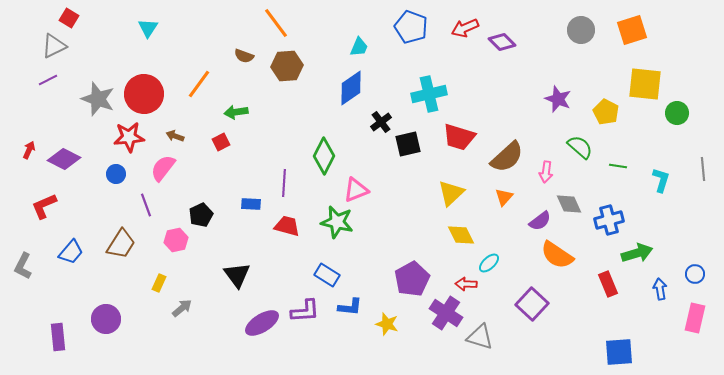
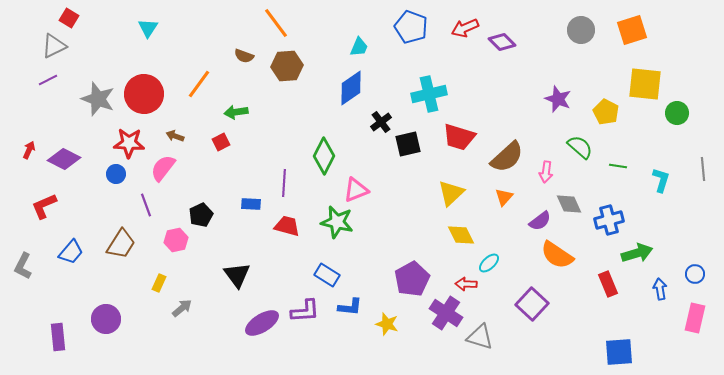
red star at (129, 137): moved 6 px down; rotated 8 degrees clockwise
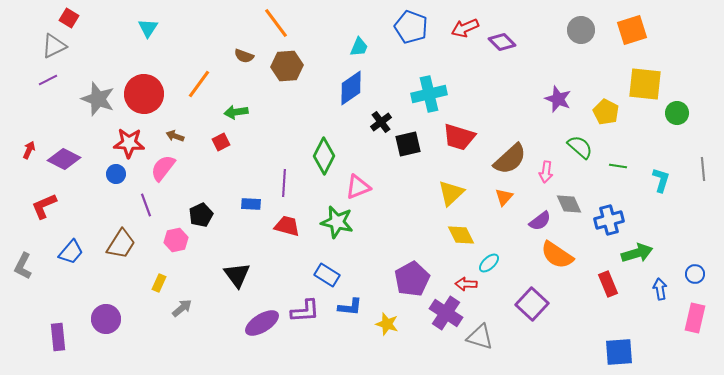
brown semicircle at (507, 157): moved 3 px right, 2 px down
pink triangle at (356, 190): moved 2 px right, 3 px up
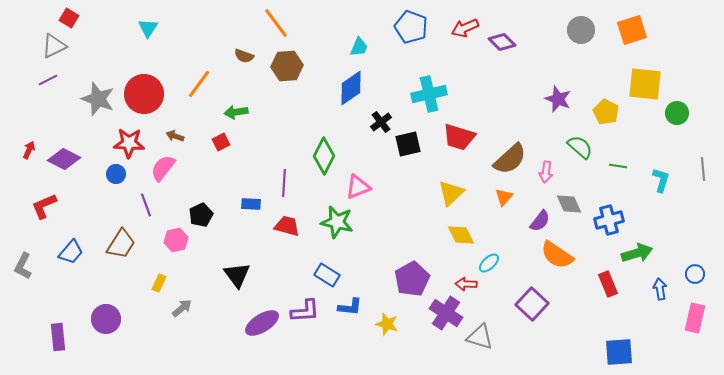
purple semicircle at (540, 221): rotated 15 degrees counterclockwise
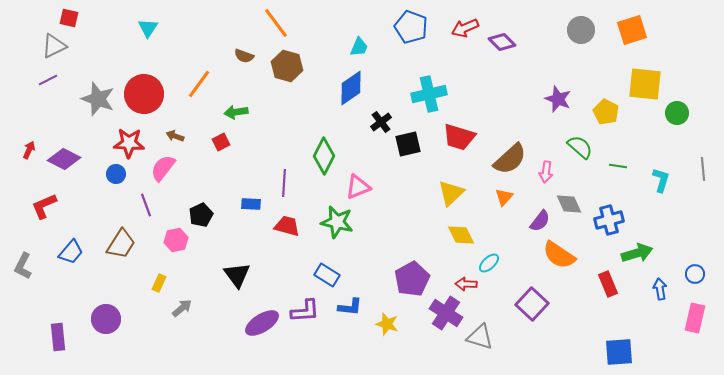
red square at (69, 18): rotated 18 degrees counterclockwise
brown hexagon at (287, 66): rotated 20 degrees clockwise
orange semicircle at (557, 255): moved 2 px right
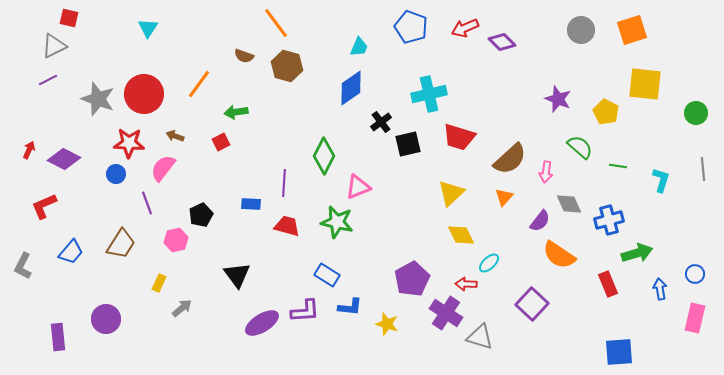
green circle at (677, 113): moved 19 px right
purple line at (146, 205): moved 1 px right, 2 px up
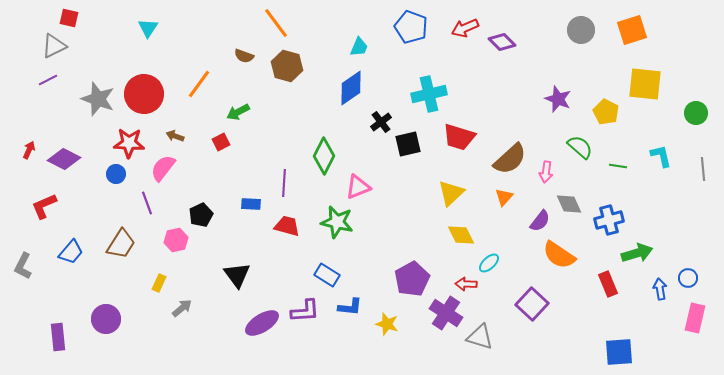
green arrow at (236, 112): moved 2 px right; rotated 20 degrees counterclockwise
cyan L-shape at (661, 180): moved 24 px up; rotated 30 degrees counterclockwise
blue circle at (695, 274): moved 7 px left, 4 px down
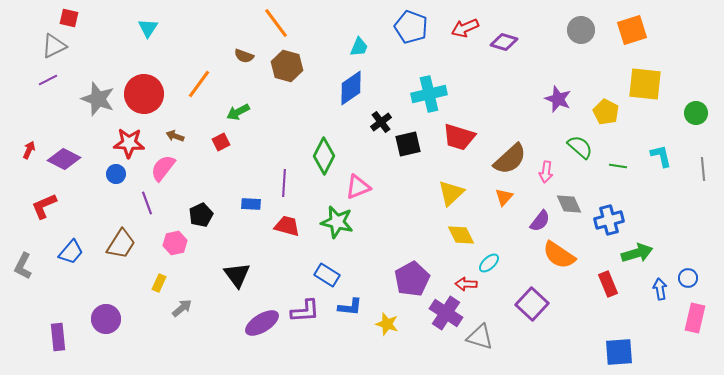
purple diamond at (502, 42): moved 2 px right; rotated 28 degrees counterclockwise
pink hexagon at (176, 240): moved 1 px left, 3 px down
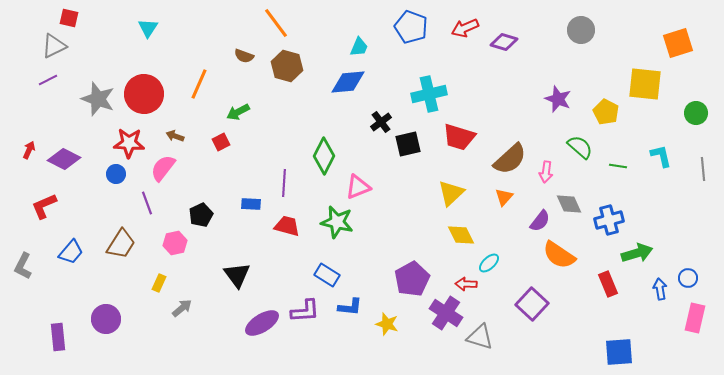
orange square at (632, 30): moved 46 px right, 13 px down
orange line at (199, 84): rotated 12 degrees counterclockwise
blue diamond at (351, 88): moved 3 px left, 6 px up; rotated 30 degrees clockwise
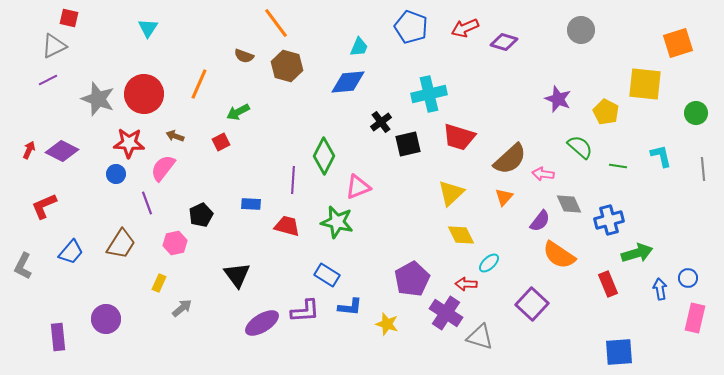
purple diamond at (64, 159): moved 2 px left, 8 px up
pink arrow at (546, 172): moved 3 px left, 2 px down; rotated 90 degrees clockwise
purple line at (284, 183): moved 9 px right, 3 px up
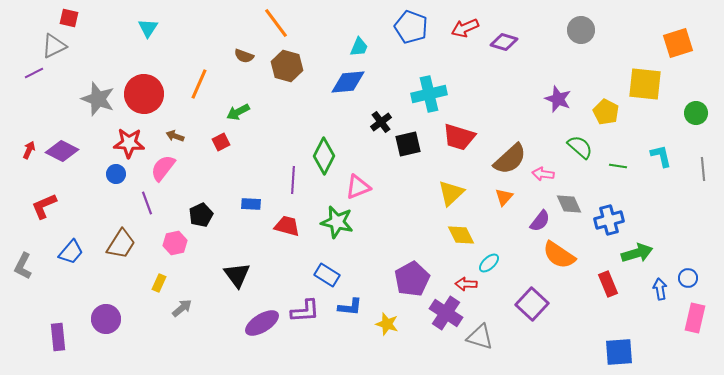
purple line at (48, 80): moved 14 px left, 7 px up
